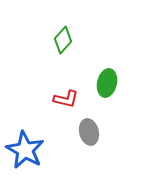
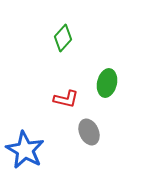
green diamond: moved 2 px up
gray ellipse: rotated 10 degrees counterclockwise
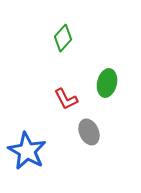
red L-shape: rotated 50 degrees clockwise
blue star: moved 2 px right, 1 px down
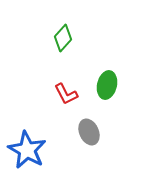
green ellipse: moved 2 px down
red L-shape: moved 5 px up
blue star: moved 1 px up
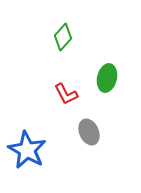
green diamond: moved 1 px up
green ellipse: moved 7 px up
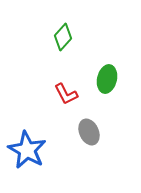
green ellipse: moved 1 px down
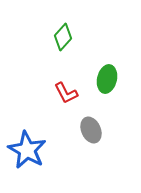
red L-shape: moved 1 px up
gray ellipse: moved 2 px right, 2 px up
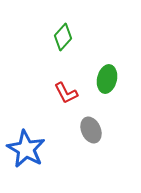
blue star: moved 1 px left, 1 px up
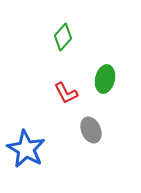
green ellipse: moved 2 px left
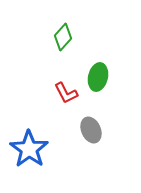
green ellipse: moved 7 px left, 2 px up
blue star: moved 3 px right; rotated 6 degrees clockwise
